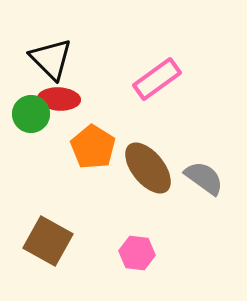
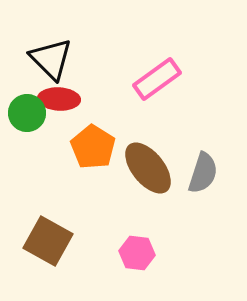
green circle: moved 4 px left, 1 px up
gray semicircle: moved 1 px left, 5 px up; rotated 72 degrees clockwise
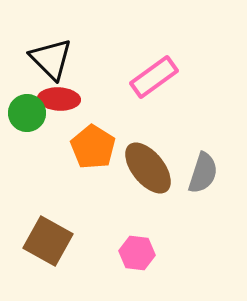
pink rectangle: moved 3 px left, 2 px up
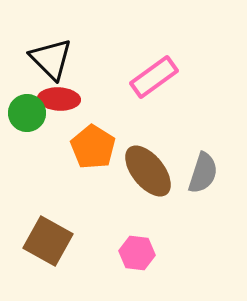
brown ellipse: moved 3 px down
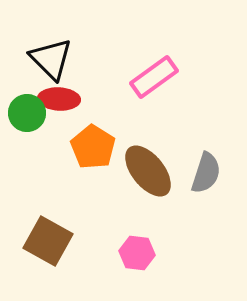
gray semicircle: moved 3 px right
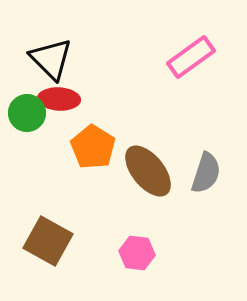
pink rectangle: moved 37 px right, 20 px up
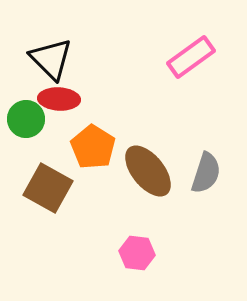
green circle: moved 1 px left, 6 px down
brown square: moved 53 px up
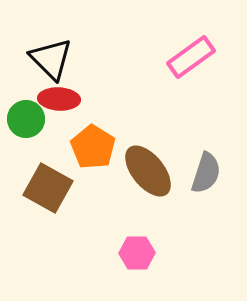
pink hexagon: rotated 8 degrees counterclockwise
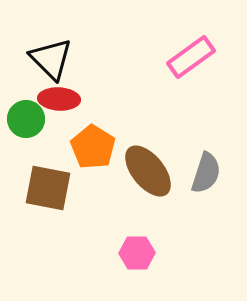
brown square: rotated 18 degrees counterclockwise
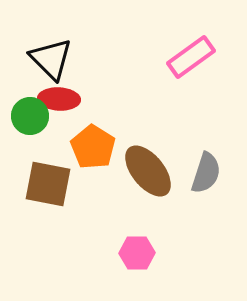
green circle: moved 4 px right, 3 px up
brown square: moved 4 px up
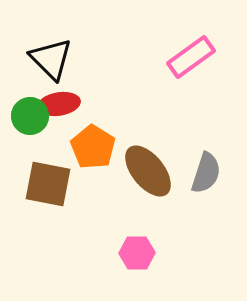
red ellipse: moved 5 px down; rotated 12 degrees counterclockwise
